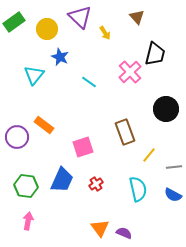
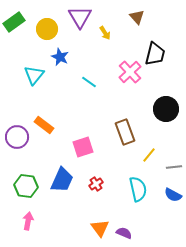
purple triangle: rotated 15 degrees clockwise
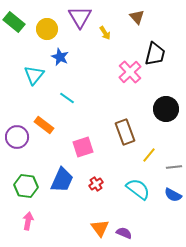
green rectangle: rotated 75 degrees clockwise
cyan line: moved 22 px left, 16 px down
cyan semicircle: rotated 40 degrees counterclockwise
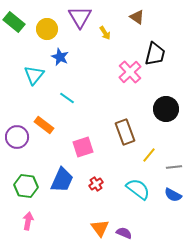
brown triangle: rotated 14 degrees counterclockwise
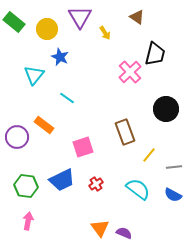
blue trapezoid: rotated 40 degrees clockwise
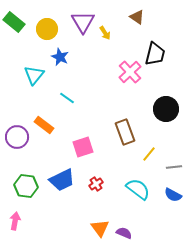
purple triangle: moved 3 px right, 5 px down
yellow line: moved 1 px up
pink arrow: moved 13 px left
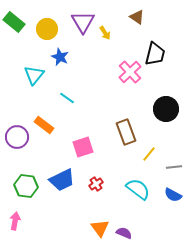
brown rectangle: moved 1 px right
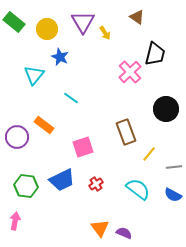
cyan line: moved 4 px right
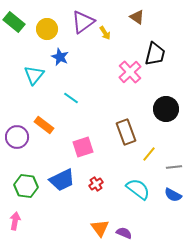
purple triangle: rotated 25 degrees clockwise
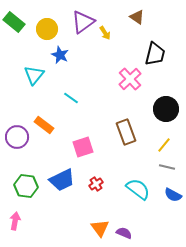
blue star: moved 2 px up
pink cross: moved 7 px down
yellow line: moved 15 px right, 9 px up
gray line: moved 7 px left; rotated 21 degrees clockwise
